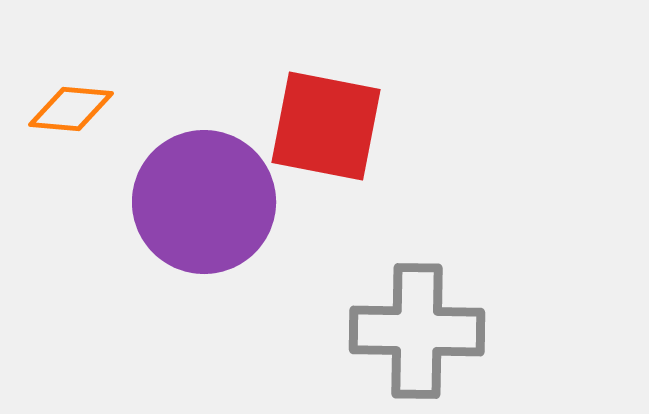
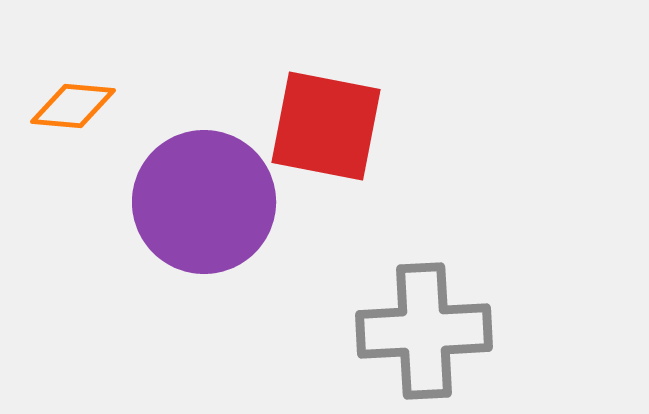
orange diamond: moved 2 px right, 3 px up
gray cross: moved 7 px right; rotated 4 degrees counterclockwise
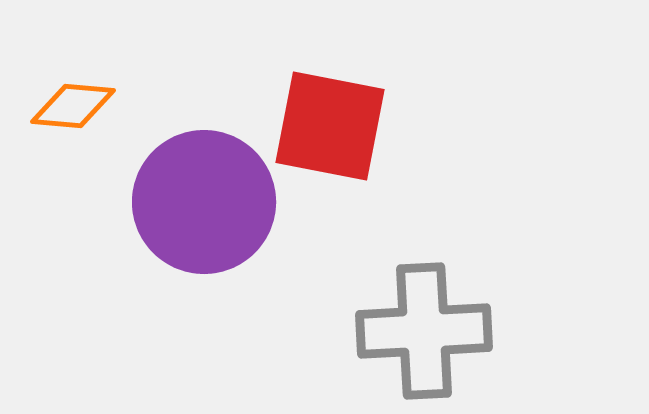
red square: moved 4 px right
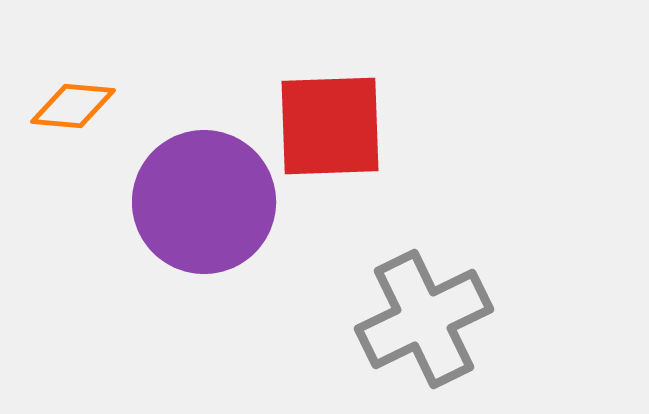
red square: rotated 13 degrees counterclockwise
gray cross: moved 12 px up; rotated 23 degrees counterclockwise
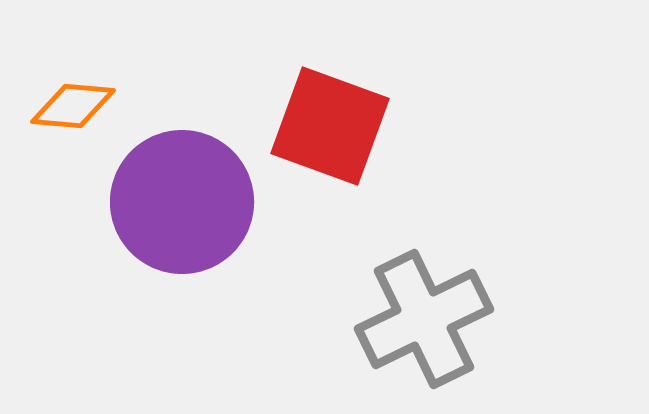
red square: rotated 22 degrees clockwise
purple circle: moved 22 px left
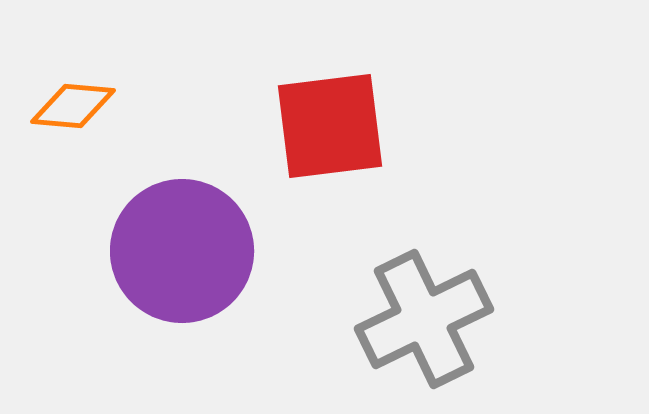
red square: rotated 27 degrees counterclockwise
purple circle: moved 49 px down
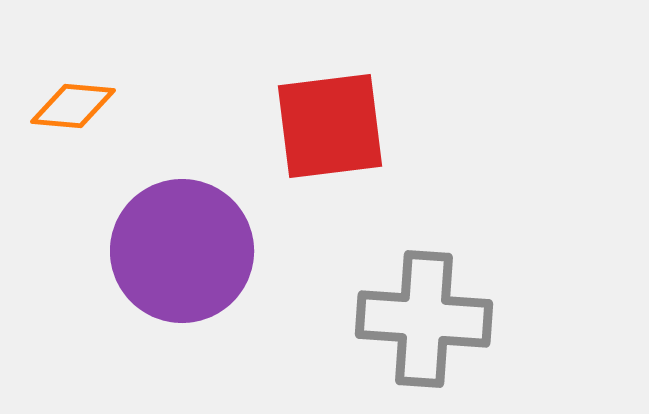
gray cross: rotated 30 degrees clockwise
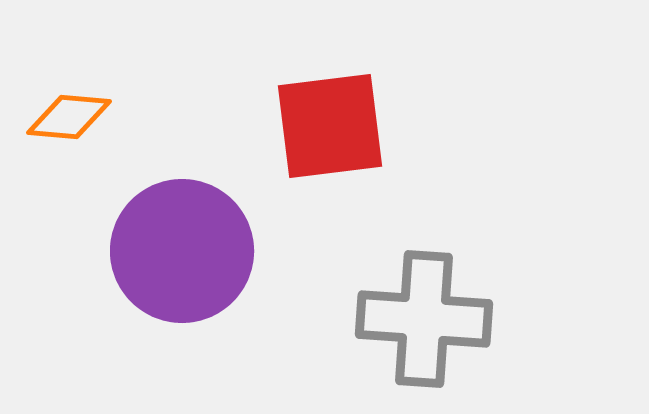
orange diamond: moved 4 px left, 11 px down
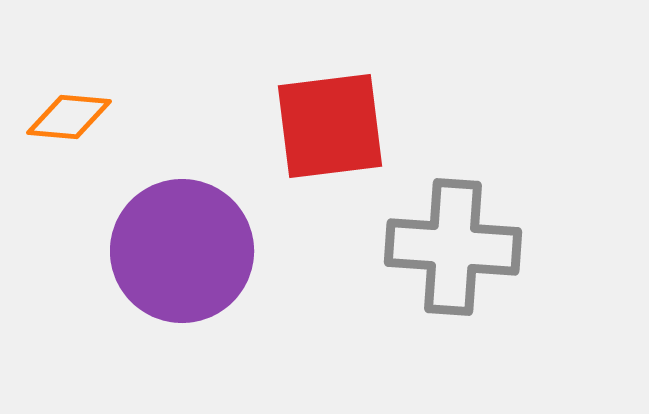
gray cross: moved 29 px right, 72 px up
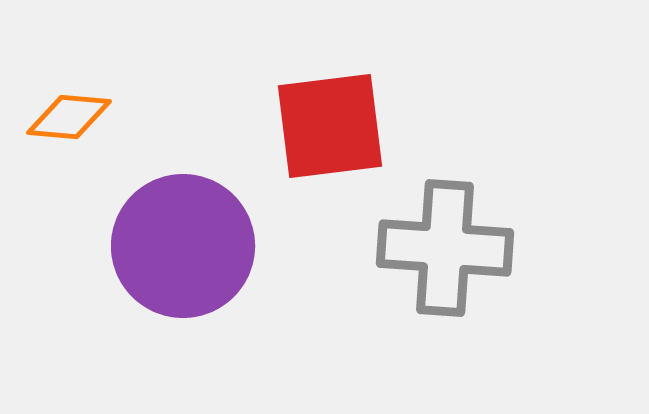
gray cross: moved 8 px left, 1 px down
purple circle: moved 1 px right, 5 px up
